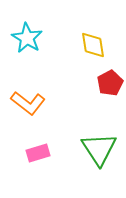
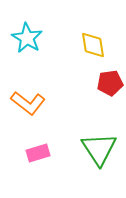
red pentagon: rotated 20 degrees clockwise
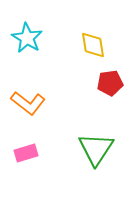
green triangle: moved 3 px left; rotated 6 degrees clockwise
pink rectangle: moved 12 px left
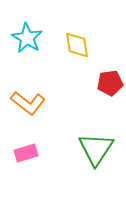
yellow diamond: moved 16 px left
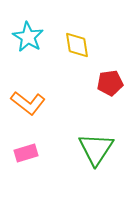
cyan star: moved 1 px right, 1 px up
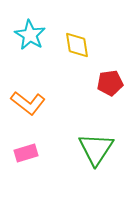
cyan star: moved 2 px right, 2 px up
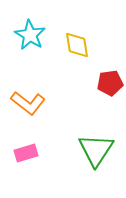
green triangle: moved 1 px down
